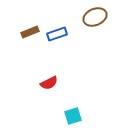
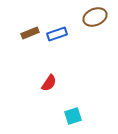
brown rectangle: moved 1 px down
red semicircle: rotated 30 degrees counterclockwise
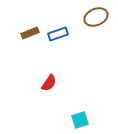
brown ellipse: moved 1 px right
blue rectangle: moved 1 px right
cyan square: moved 7 px right, 4 px down
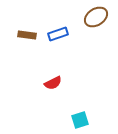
brown ellipse: rotated 10 degrees counterclockwise
brown rectangle: moved 3 px left, 2 px down; rotated 30 degrees clockwise
red semicircle: moved 4 px right; rotated 30 degrees clockwise
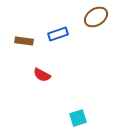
brown rectangle: moved 3 px left, 6 px down
red semicircle: moved 11 px left, 8 px up; rotated 54 degrees clockwise
cyan square: moved 2 px left, 2 px up
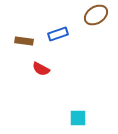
brown ellipse: moved 2 px up
red semicircle: moved 1 px left, 6 px up
cyan square: rotated 18 degrees clockwise
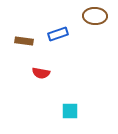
brown ellipse: moved 1 px left, 1 px down; rotated 35 degrees clockwise
red semicircle: moved 4 px down; rotated 18 degrees counterclockwise
cyan square: moved 8 px left, 7 px up
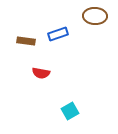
brown rectangle: moved 2 px right
cyan square: rotated 30 degrees counterclockwise
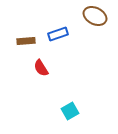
brown ellipse: rotated 25 degrees clockwise
brown rectangle: rotated 12 degrees counterclockwise
red semicircle: moved 5 px up; rotated 48 degrees clockwise
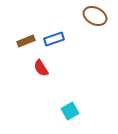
blue rectangle: moved 4 px left, 5 px down
brown rectangle: rotated 18 degrees counterclockwise
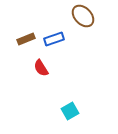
brown ellipse: moved 12 px left; rotated 20 degrees clockwise
brown rectangle: moved 2 px up
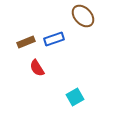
brown rectangle: moved 3 px down
red semicircle: moved 4 px left
cyan square: moved 5 px right, 14 px up
